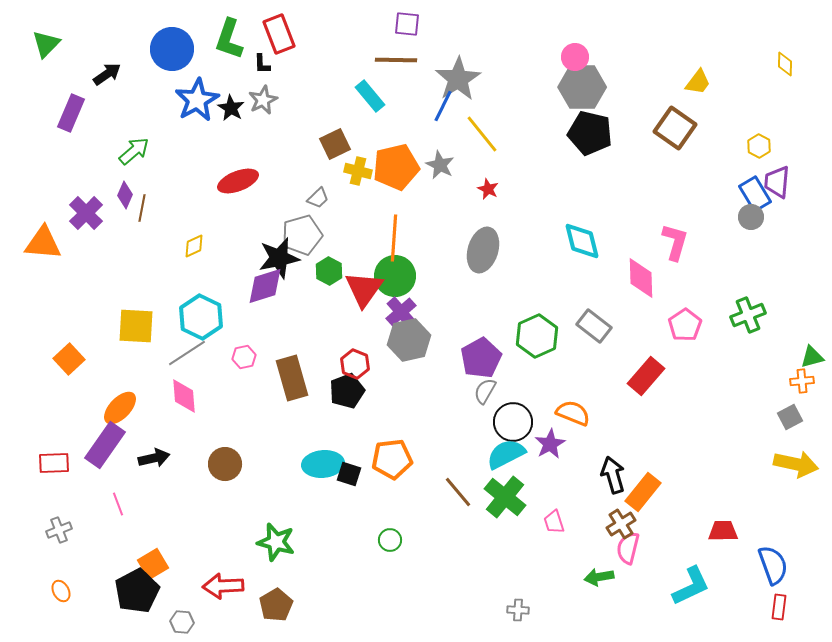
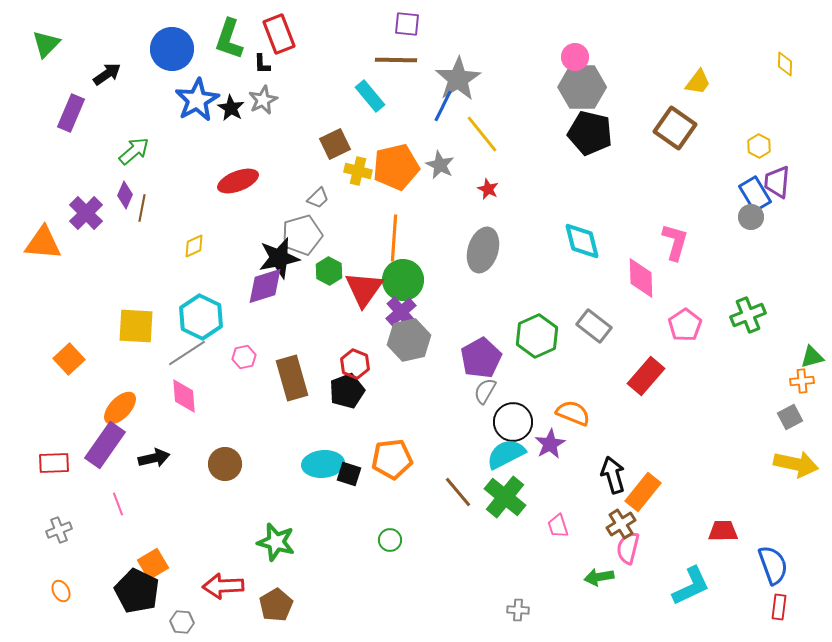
green circle at (395, 276): moved 8 px right, 4 px down
pink trapezoid at (554, 522): moved 4 px right, 4 px down
black pentagon at (137, 591): rotated 18 degrees counterclockwise
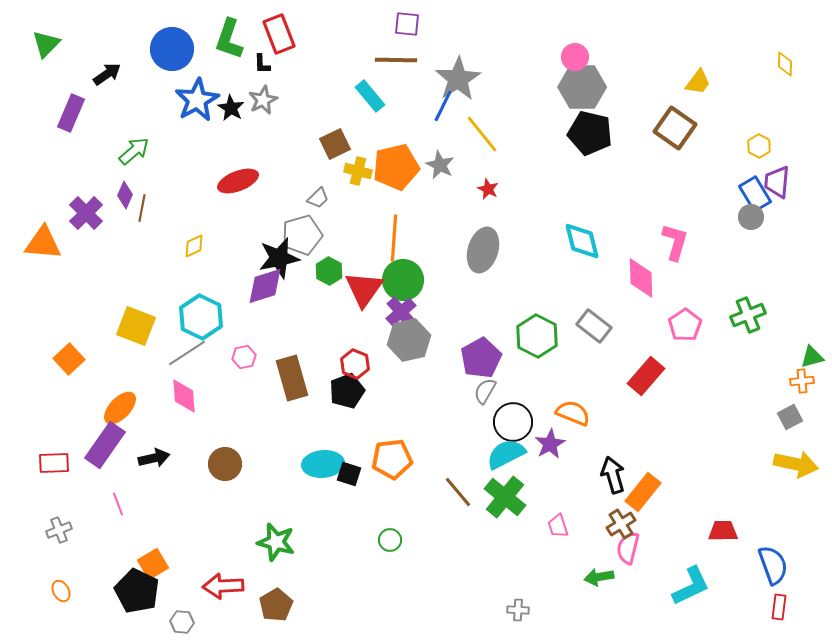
yellow square at (136, 326): rotated 18 degrees clockwise
green hexagon at (537, 336): rotated 9 degrees counterclockwise
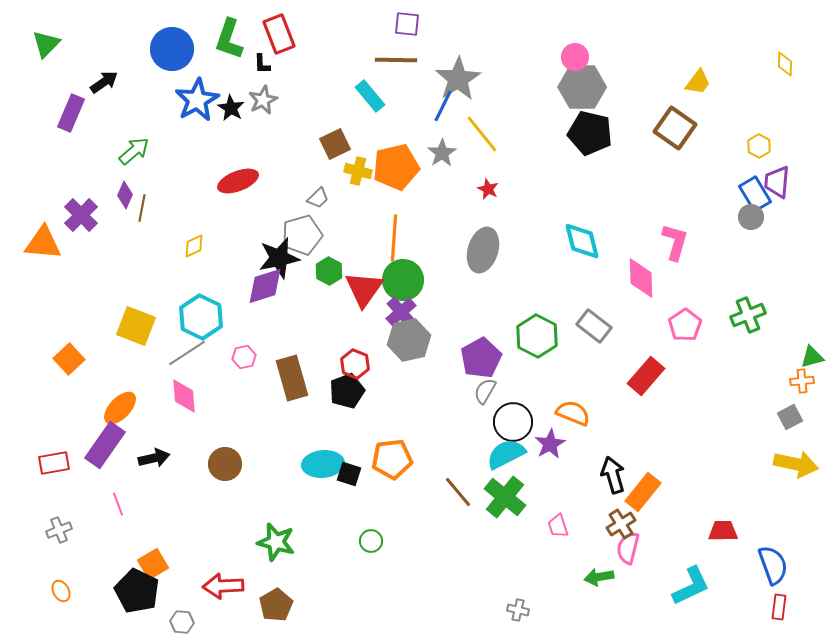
black arrow at (107, 74): moved 3 px left, 8 px down
gray star at (440, 165): moved 2 px right, 12 px up; rotated 12 degrees clockwise
purple cross at (86, 213): moved 5 px left, 2 px down
red rectangle at (54, 463): rotated 8 degrees counterclockwise
green circle at (390, 540): moved 19 px left, 1 px down
gray cross at (518, 610): rotated 10 degrees clockwise
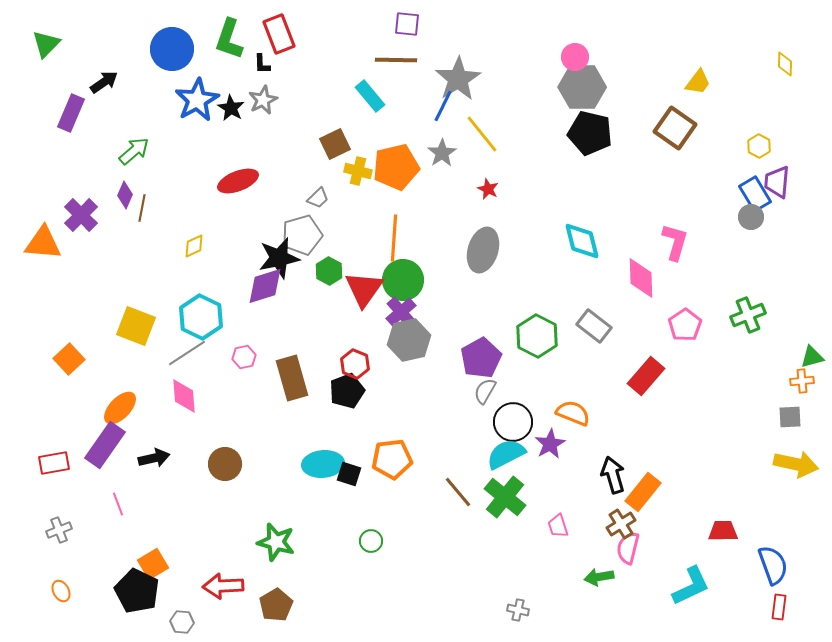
gray square at (790, 417): rotated 25 degrees clockwise
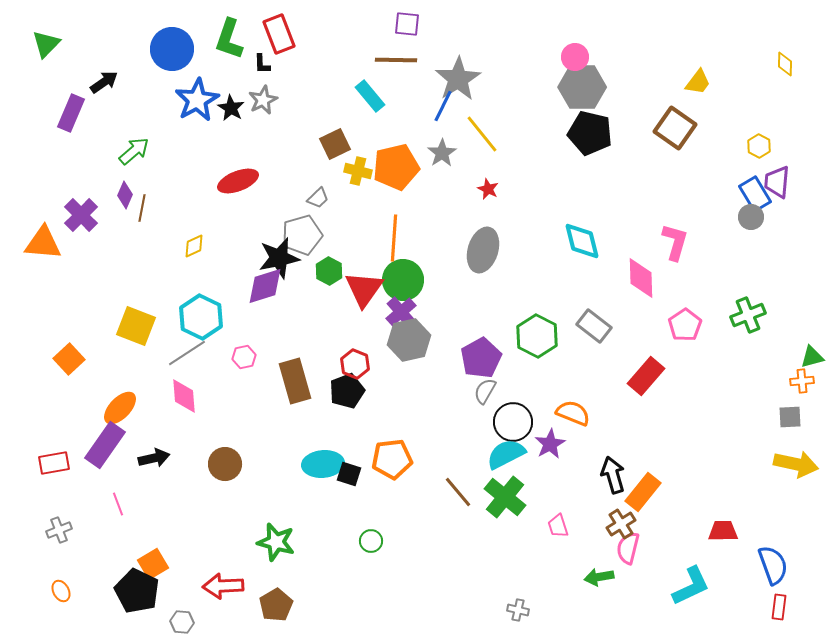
brown rectangle at (292, 378): moved 3 px right, 3 px down
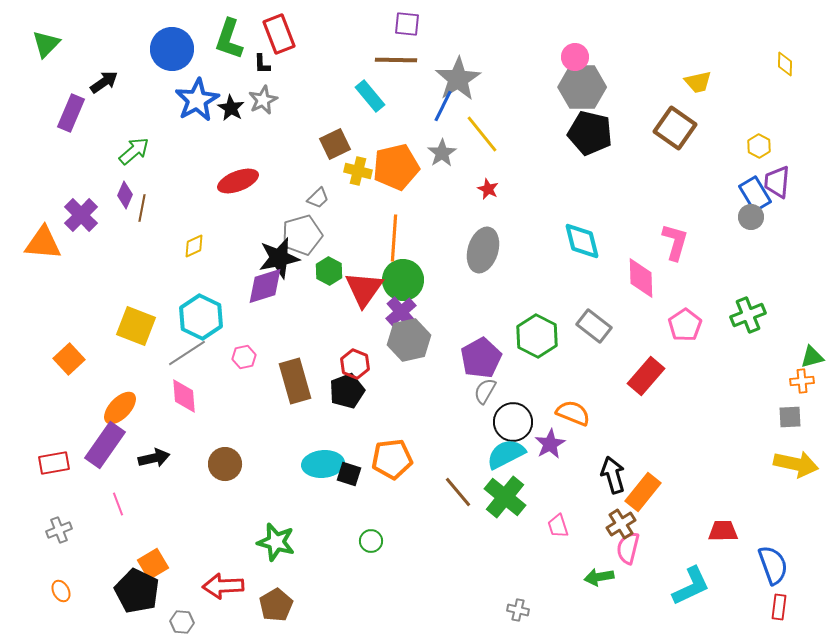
yellow trapezoid at (698, 82): rotated 40 degrees clockwise
